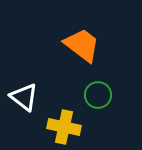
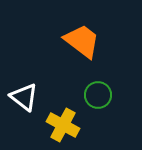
orange trapezoid: moved 4 px up
yellow cross: moved 1 px left, 2 px up; rotated 16 degrees clockwise
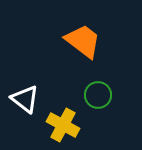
orange trapezoid: moved 1 px right
white triangle: moved 1 px right, 2 px down
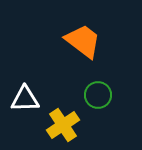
white triangle: rotated 40 degrees counterclockwise
yellow cross: rotated 28 degrees clockwise
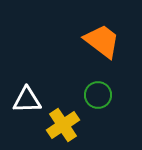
orange trapezoid: moved 19 px right
white triangle: moved 2 px right, 1 px down
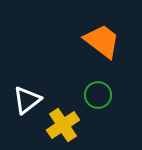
white triangle: rotated 36 degrees counterclockwise
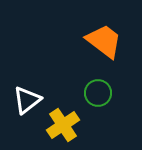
orange trapezoid: moved 2 px right
green circle: moved 2 px up
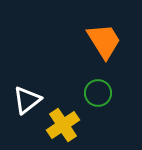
orange trapezoid: rotated 21 degrees clockwise
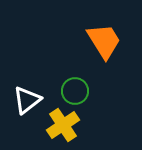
green circle: moved 23 px left, 2 px up
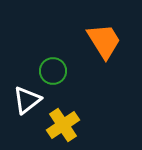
green circle: moved 22 px left, 20 px up
